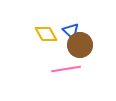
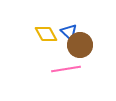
blue triangle: moved 2 px left, 1 px down
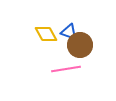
blue triangle: rotated 24 degrees counterclockwise
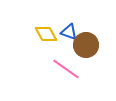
brown circle: moved 6 px right
pink line: rotated 44 degrees clockwise
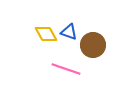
brown circle: moved 7 px right
pink line: rotated 16 degrees counterclockwise
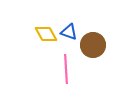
pink line: rotated 68 degrees clockwise
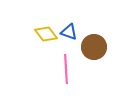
yellow diamond: rotated 10 degrees counterclockwise
brown circle: moved 1 px right, 2 px down
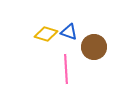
yellow diamond: rotated 35 degrees counterclockwise
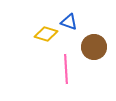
blue triangle: moved 10 px up
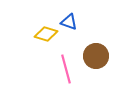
brown circle: moved 2 px right, 9 px down
pink line: rotated 12 degrees counterclockwise
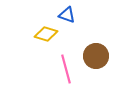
blue triangle: moved 2 px left, 7 px up
